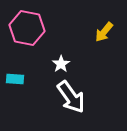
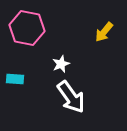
white star: rotated 12 degrees clockwise
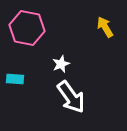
yellow arrow: moved 1 px right, 5 px up; rotated 110 degrees clockwise
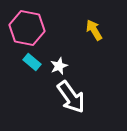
yellow arrow: moved 11 px left, 3 px down
white star: moved 2 px left, 2 px down
cyan rectangle: moved 17 px right, 17 px up; rotated 36 degrees clockwise
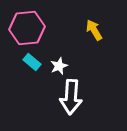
pink hexagon: rotated 16 degrees counterclockwise
white arrow: rotated 40 degrees clockwise
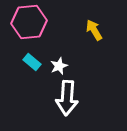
pink hexagon: moved 2 px right, 6 px up
white arrow: moved 4 px left, 1 px down
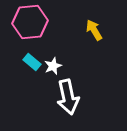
pink hexagon: moved 1 px right
white star: moved 6 px left
white arrow: moved 1 px right, 1 px up; rotated 16 degrees counterclockwise
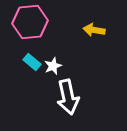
yellow arrow: rotated 50 degrees counterclockwise
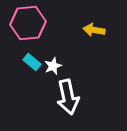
pink hexagon: moved 2 px left, 1 px down
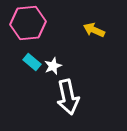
yellow arrow: rotated 15 degrees clockwise
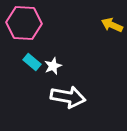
pink hexagon: moved 4 px left; rotated 8 degrees clockwise
yellow arrow: moved 18 px right, 5 px up
white arrow: rotated 68 degrees counterclockwise
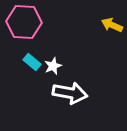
pink hexagon: moved 1 px up
white arrow: moved 2 px right, 4 px up
